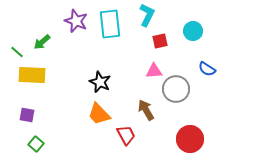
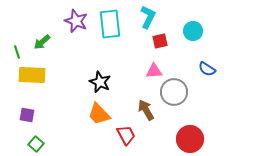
cyan L-shape: moved 1 px right, 2 px down
green line: rotated 32 degrees clockwise
gray circle: moved 2 px left, 3 px down
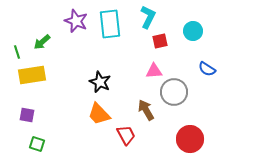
yellow rectangle: rotated 12 degrees counterclockwise
green square: moved 1 px right; rotated 21 degrees counterclockwise
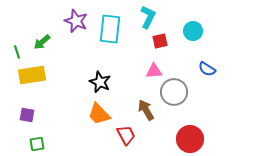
cyan rectangle: moved 5 px down; rotated 12 degrees clockwise
green square: rotated 28 degrees counterclockwise
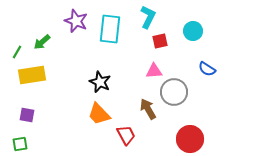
green line: rotated 48 degrees clockwise
brown arrow: moved 2 px right, 1 px up
green square: moved 17 px left
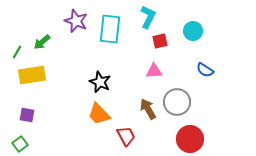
blue semicircle: moved 2 px left, 1 px down
gray circle: moved 3 px right, 10 px down
red trapezoid: moved 1 px down
green square: rotated 28 degrees counterclockwise
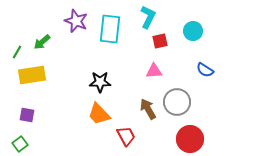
black star: rotated 25 degrees counterclockwise
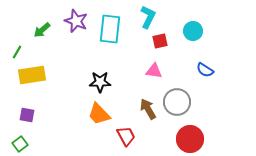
green arrow: moved 12 px up
pink triangle: rotated 12 degrees clockwise
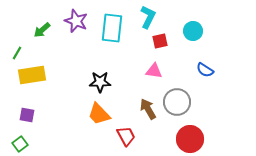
cyan rectangle: moved 2 px right, 1 px up
green line: moved 1 px down
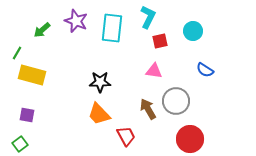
yellow rectangle: rotated 24 degrees clockwise
gray circle: moved 1 px left, 1 px up
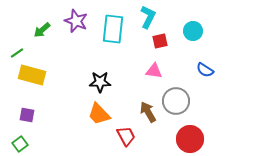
cyan rectangle: moved 1 px right, 1 px down
green line: rotated 24 degrees clockwise
brown arrow: moved 3 px down
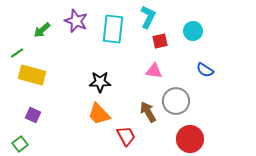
purple square: moved 6 px right; rotated 14 degrees clockwise
